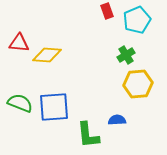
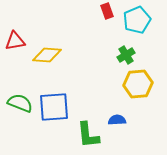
red triangle: moved 4 px left, 2 px up; rotated 15 degrees counterclockwise
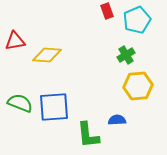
yellow hexagon: moved 2 px down
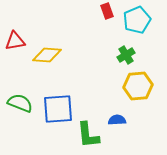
blue square: moved 4 px right, 2 px down
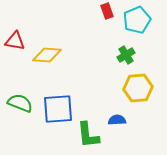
red triangle: rotated 20 degrees clockwise
yellow hexagon: moved 2 px down
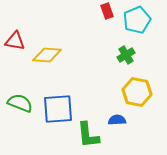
yellow hexagon: moved 1 px left, 4 px down; rotated 16 degrees clockwise
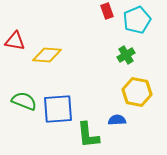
green semicircle: moved 4 px right, 2 px up
